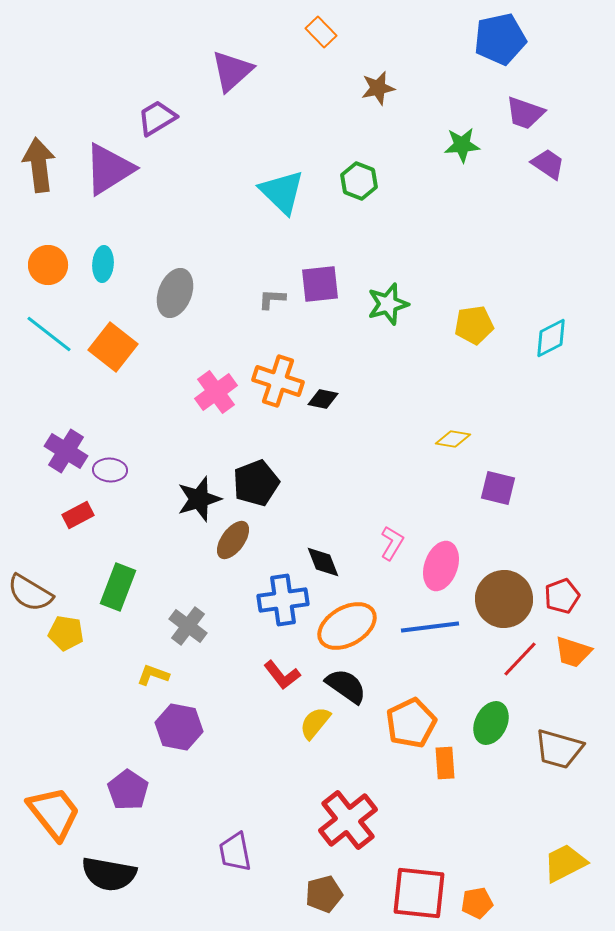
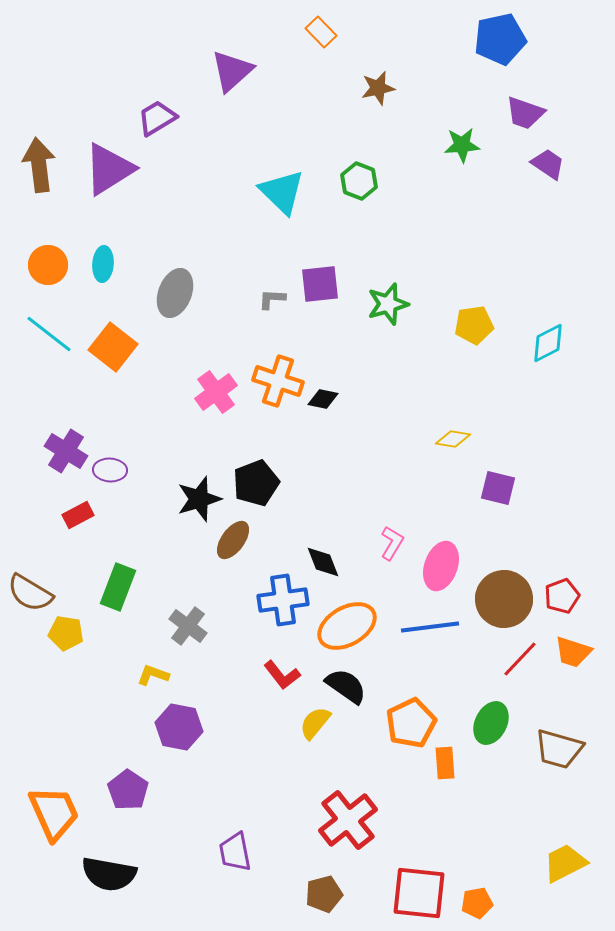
cyan diamond at (551, 338): moved 3 px left, 5 px down
orange trapezoid at (54, 813): rotated 14 degrees clockwise
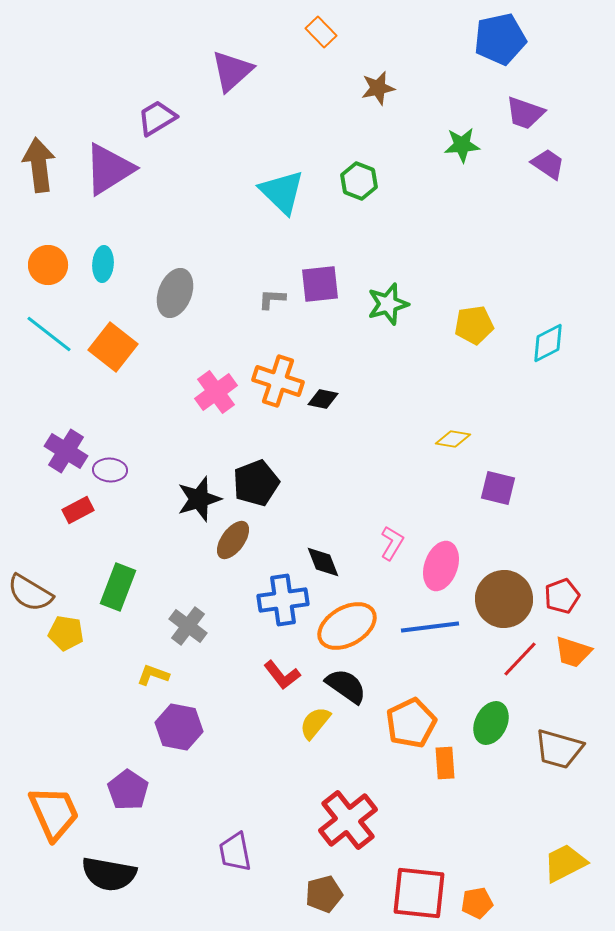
red rectangle at (78, 515): moved 5 px up
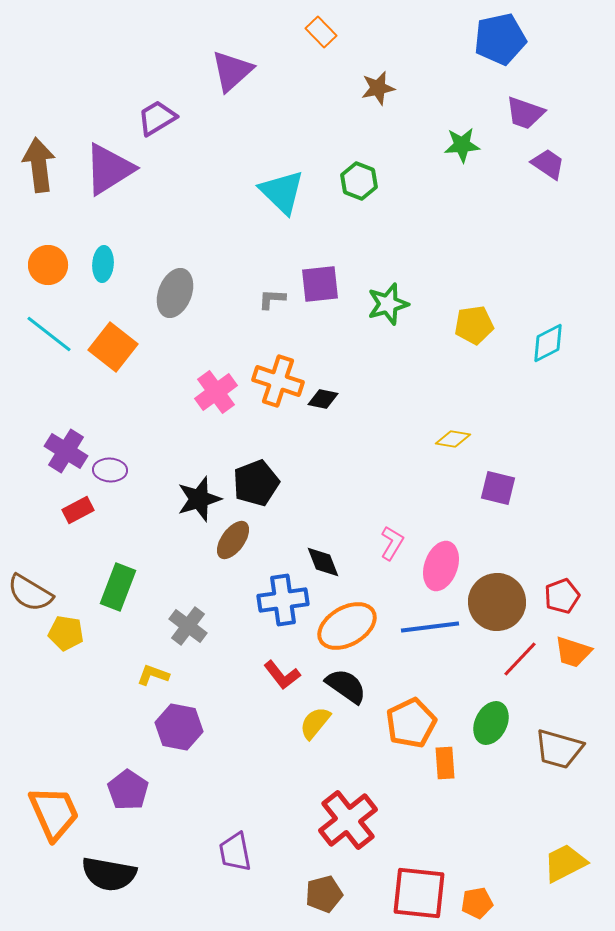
brown circle at (504, 599): moved 7 px left, 3 px down
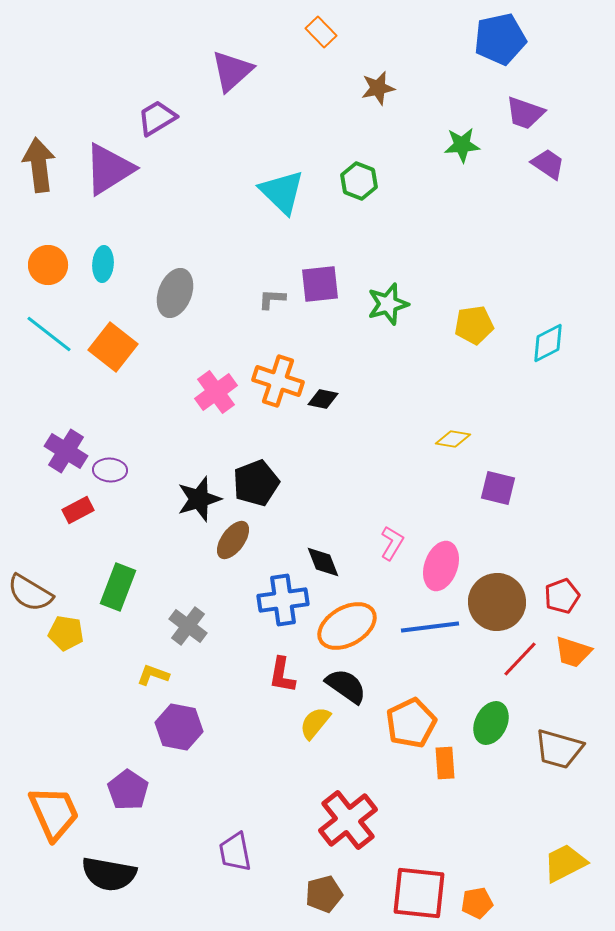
red L-shape at (282, 675): rotated 48 degrees clockwise
